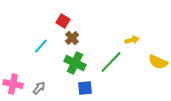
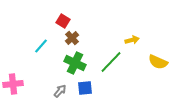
pink cross: rotated 18 degrees counterclockwise
gray arrow: moved 21 px right, 3 px down
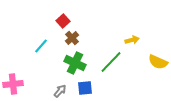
red square: rotated 16 degrees clockwise
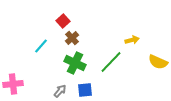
blue square: moved 2 px down
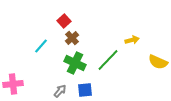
red square: moved 1 px right
green line: moved 3 px left, 2 px up
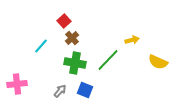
green cross: rotated 15 degrees counterclockwise
pink cross: moved 4 px right
blue square: rotated 28 degrees clockwise
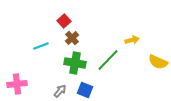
cyan line: rotated 28 degrees clockwise
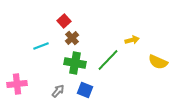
gray arrow: moved 2 px left
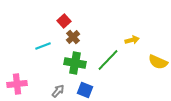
brown cross: moved 1 px right, 1 px up
cyan line: moved 2 px right
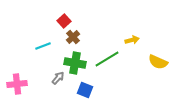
green line: moved 1 px left, 1 px up; rotated 15 degrees clockwise
gray arrow: moved 13 px up
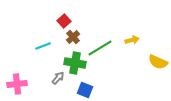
green line: moved 7 px left, 11 px up
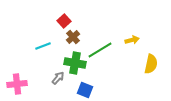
green line: moved 2 px down
yellow semicircle: moved 7 px left, 2 px down; rotated 102 degrees counterclockwise
